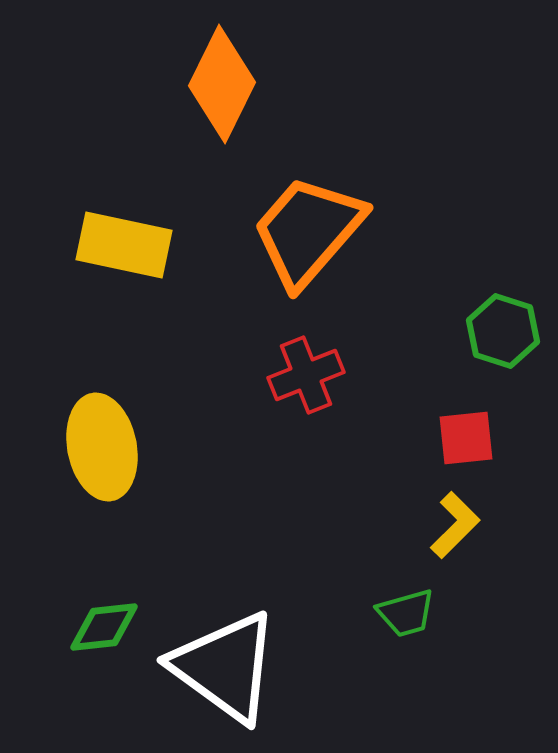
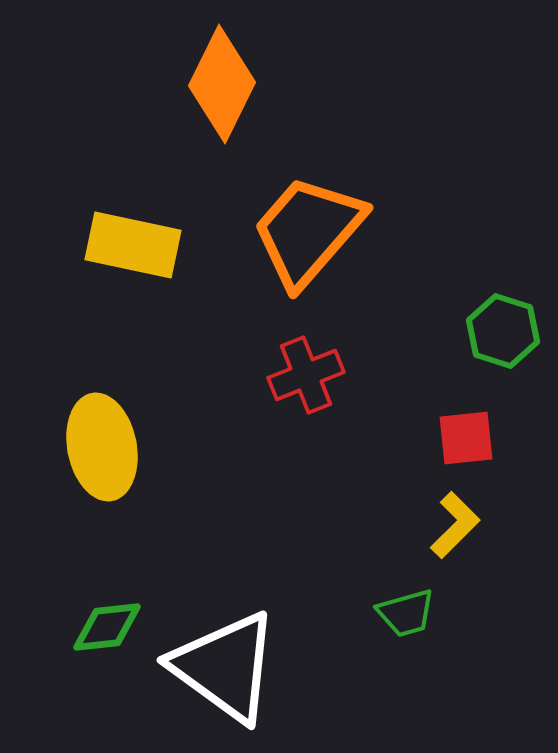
yellow rectangle: moved 9 px right
green diamond: moved 3 px right
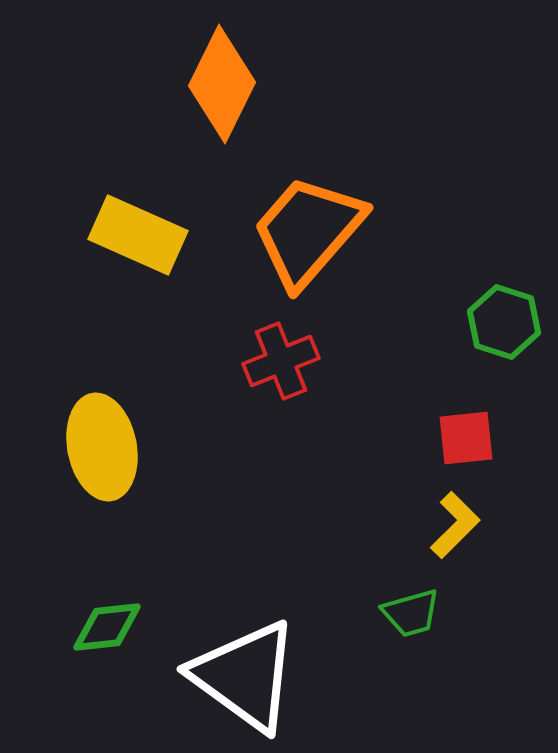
yellow rectangle: moved 5 px right, 10 px up; rotated 12 degrees clockwise
green hexagon: moved 1 px right, 9 px up
red cross: moved 25 px left, 14 px up
green trapezoid: moved 5 px right
white triangle: moved 20 px right, 9 px down
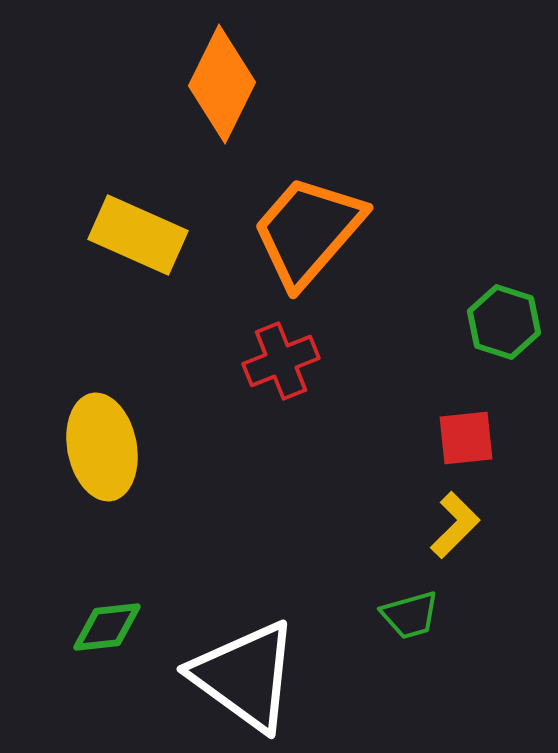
green trapezoid: moved 1 px left, 2 px down
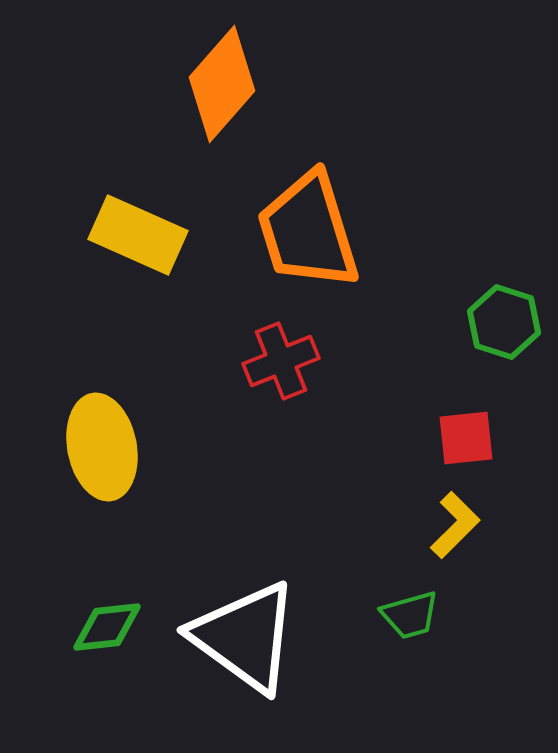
orange diamond: rotated 15 degrees clockwise
orange trapezoid: rotated 58 degrees counterclockwise
white triangle: moved 39 px up
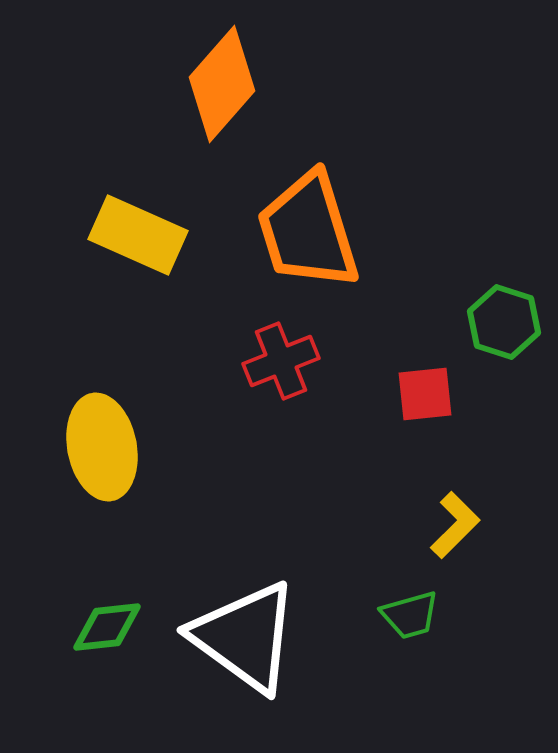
red square: moved 41 px left, 44 px up
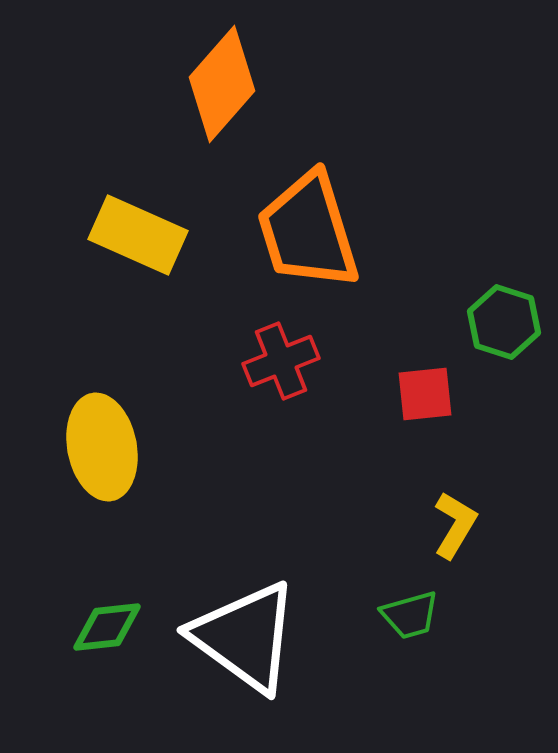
yellow L-shape: rotated 14 degrees counterclockwise
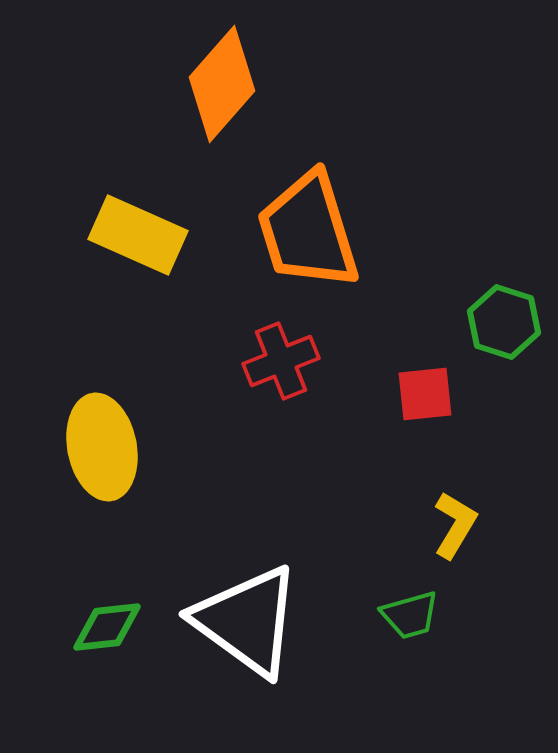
white triangle: moved 2 px right, 16 px up
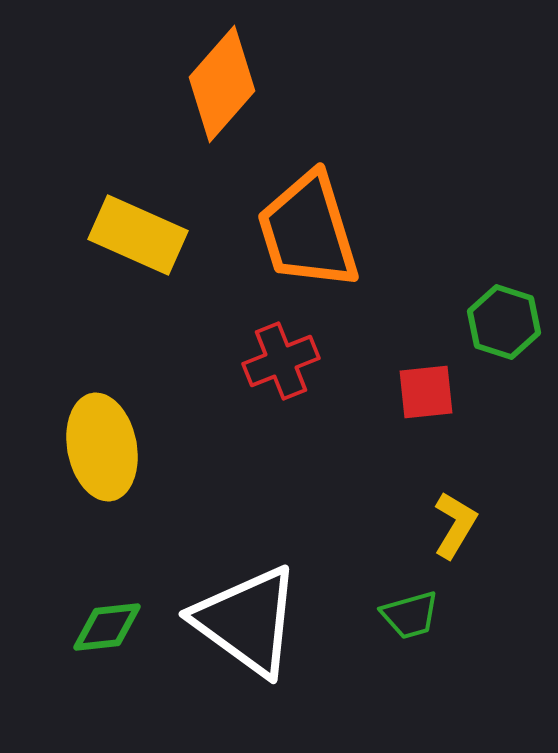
red square: moved 1 px right, 2 px up
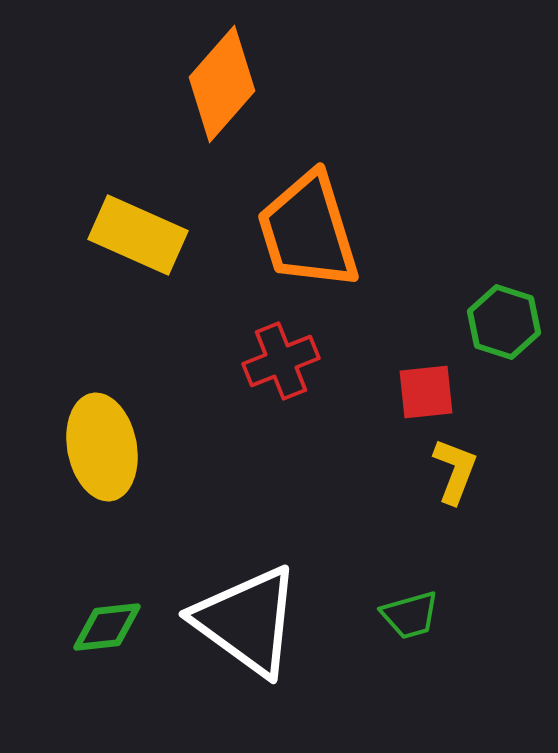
yellow L-shape: moved 54 px up; rotated 10 degrees counterclockwise
